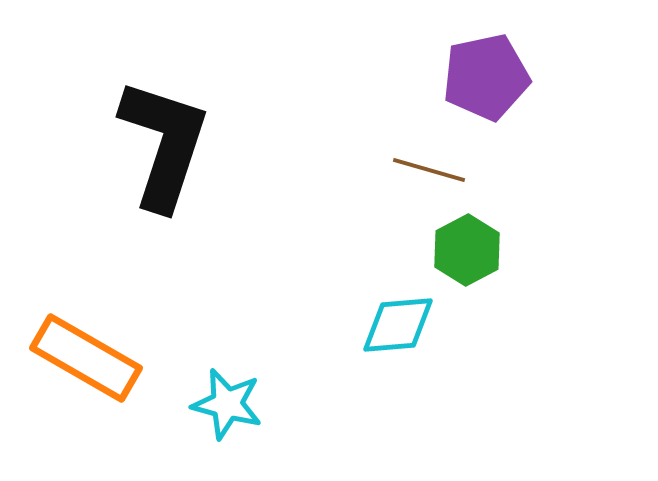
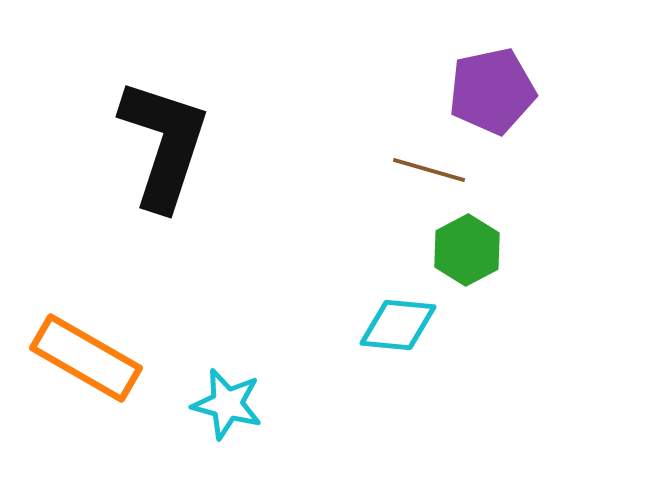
purple pentagon: moved 6 px right, 14 px down
cyan diamond: rotated 10 degrees clockwise
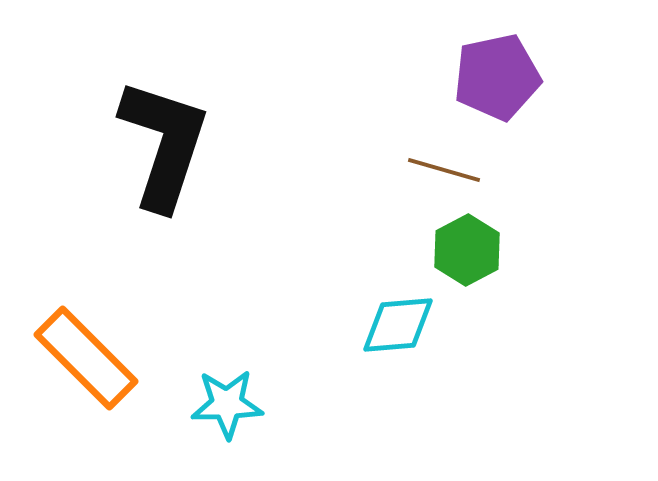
purple pentagon: moved 5 px right, 14 px up
brown line: moved 15 px right
cyan diamond: rotated 10 degrees counterclockwise
orange rectangle: rotated 15 degrees clockwise
cyan star: rotated 16 degrees counterclockwise
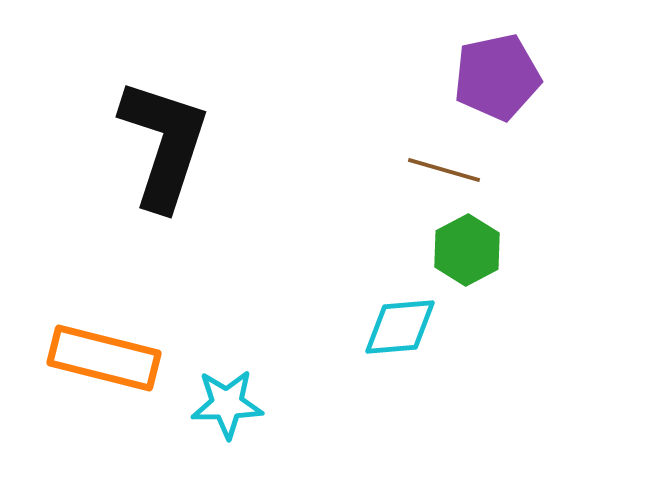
cyan diamond: moved 2 px right, 2 px down
orange rectangle: moved 18 px right; rotated 31 degrees counterclockwise
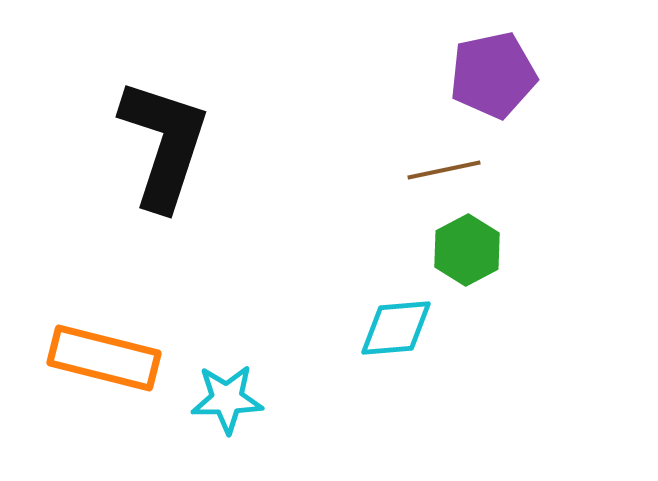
purple pentagon: moved 4 px left, 2 px up
brown line: rotated 28 degrees counterclockwise
cyan diamond: moved 4 px left, 1 px down
cyan star: moved 5 px up
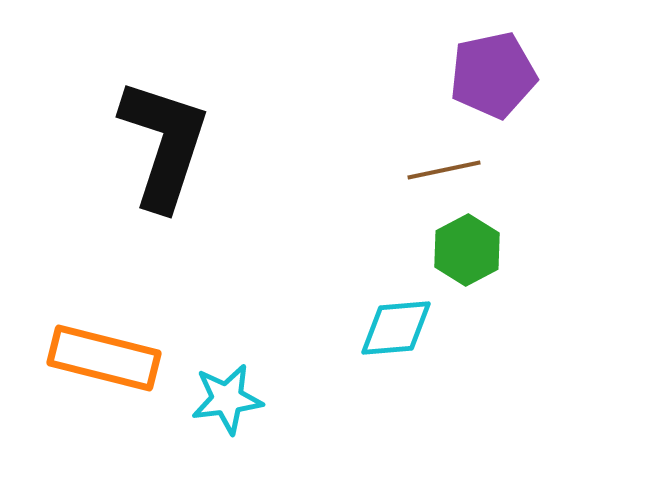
cyan star: rotated 6 degrees counterclockwise
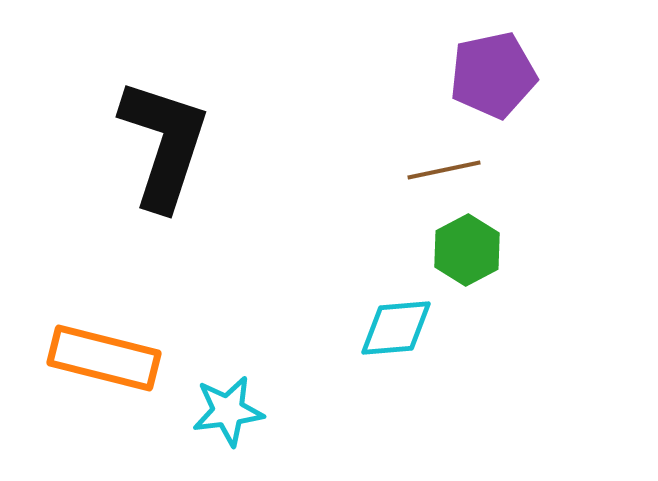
cyan star: moved 1 px right, 12 px down
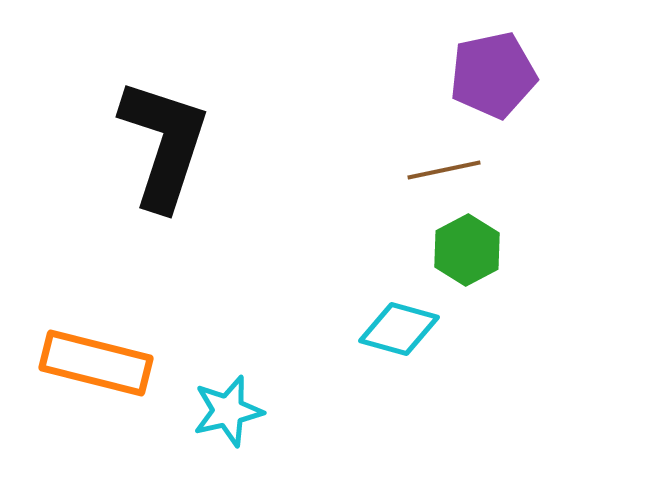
cyan diamond: moved 3 px right, 1 px down; rotated 20 degrees clockwise
orange rectangle: moved 8 px left, 5 px down
cyan star: rotated 6 degrees counterclockwise
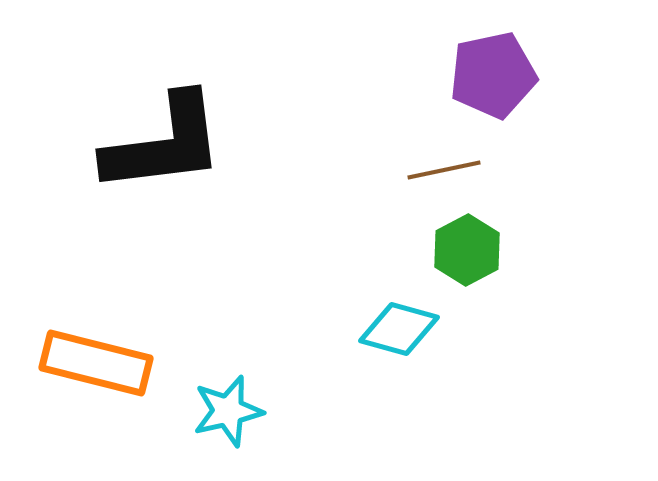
black L-shape: rotated 65 degrees clockwise
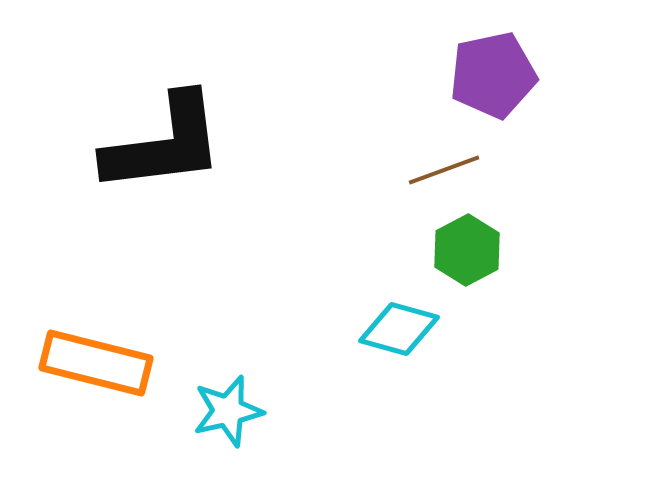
brown line: rotated 8 degrees counterclockwise
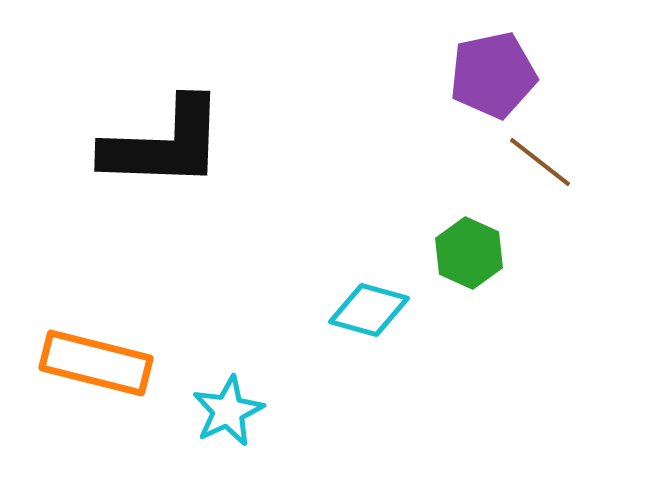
black L-shape: rotated 9 degrees clockwise
brown line: moved 96 px right, 8 px up; rotated 58 degrees clockwise
green hexagon: moved 2 px right, 3 px down; rotated 8 degrees counterclockwise
cyan diamond: moved 30 px left, 19 px up
cyan star: rotated 12 degrees counterclockwise
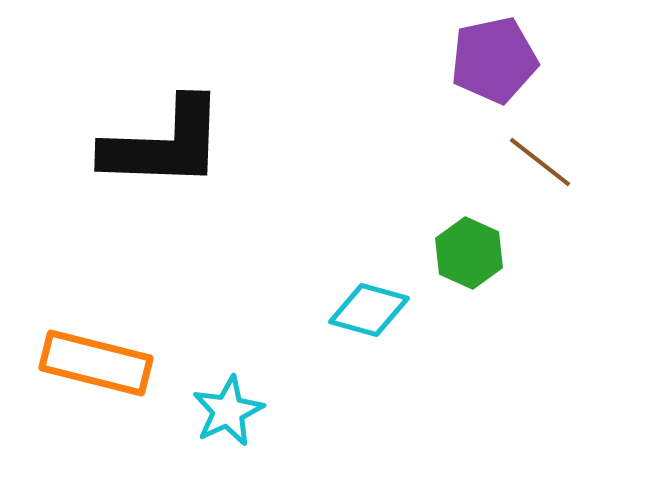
purple pentagon: moved 1 px right, 15 px up
